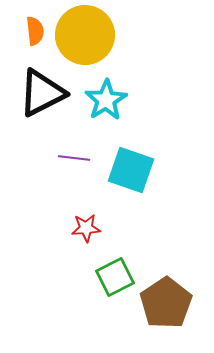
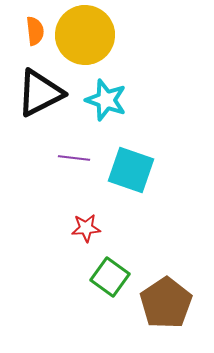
black triangle: moved 2 px left
cyan star: rotated 21 degrees counterclockwise
green square: moved 5 px left; rotated 27 degrees counterclockwise
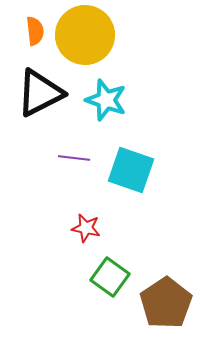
red star: rotated 16 degrees clockwise
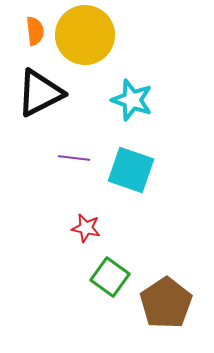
cyan star: moved 26 px right
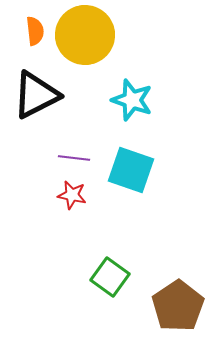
black triangle: moved 4 px left, 2 px down
red star: moved 14 px left, 33 px up
brown pentagon: moved 12 px right, 3 px down
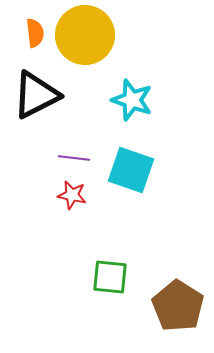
orange semicircle: moved 2 px down
green square: rotated 30 degrees counterclockwise
brown pentagon: rotated 6 degrees counterclockwise
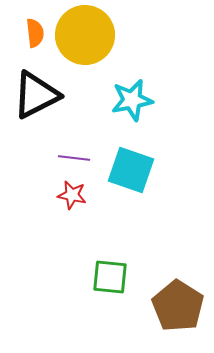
cyan star: rotated 30 degrees counterclockwise
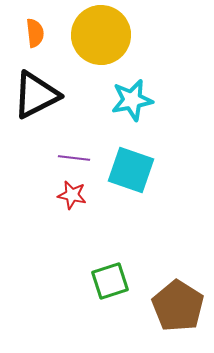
yellow circle: moved 16 px right
green square: moved 4 px down; rotated 24 degrees counterclockwise
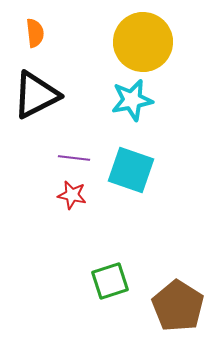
yellow circle: moved 42 px right, 7 px down
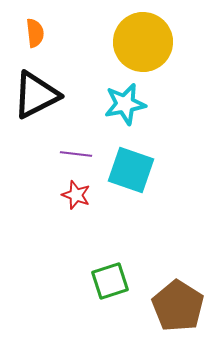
cyan star: moved 7 px left, 4 px down
purple line: moved 2 px right, 4 px up
red star: moved 4 px right; rotated 8 degrees clockwise
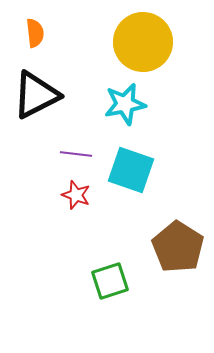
brown pentagon: moved 59 px up
